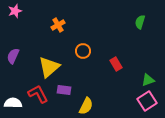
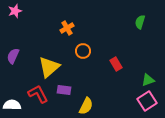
orange cross: moved 9 px right, 3 px down
white semicircle: moved 1 px left, 2 px down
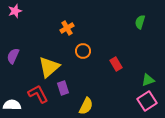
purple rectangle: moved 1 px left, 2 px up; rotated 64 degrees clockwise
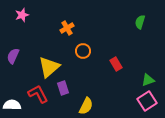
pink star: moved 7 px right, 4 px down
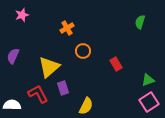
pink square: moved 2 px right, 1 px down
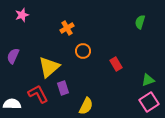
white semicircle: moved 1 px up
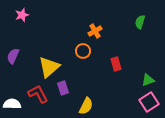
orange cross: moved 28 px right, 3 px down
red rectangle: rotated 16 degrees clockwise
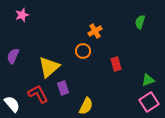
white semicircle: rotated 48 degrees clockwise
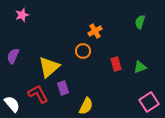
green triangle: moved 8 px left, 13 px up
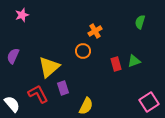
green triangle: moved 6 px left, 6 px up
